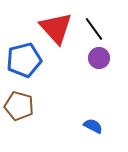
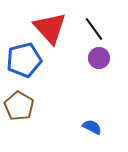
red triangle: moved 6 px left
brown pentagon: rotated 16 degrees clockwise
blue semicircle: moved 1 px left, 1 px down
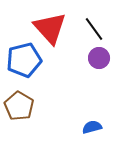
blue semicircle: rotated 42 degrees counterclockwise
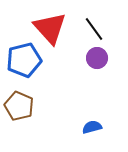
purple circle: moved 2 px left
brown pentagon: rotated 8 degrees counterclockwise
